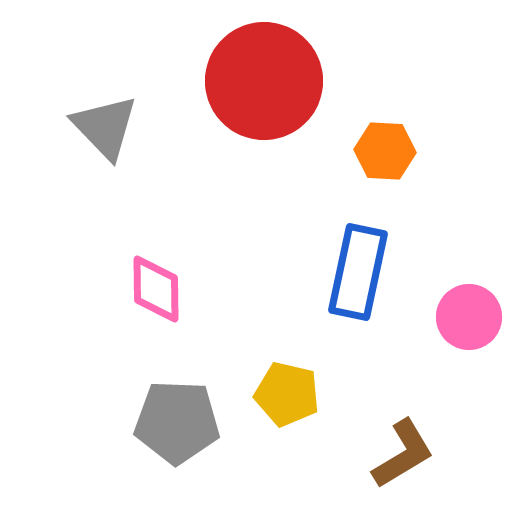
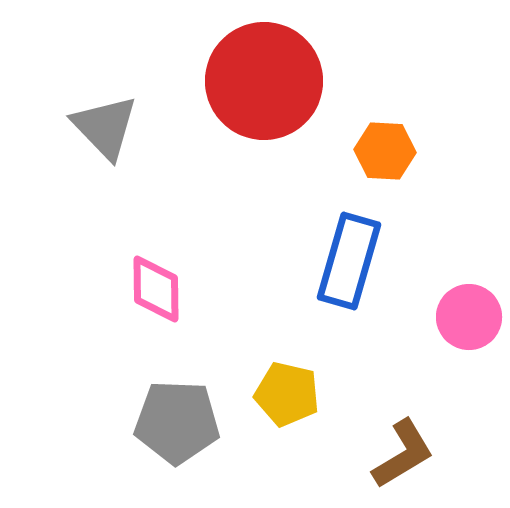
blue rectangle: moved 9 px left, 11 px up; rotated 4 degrees clockwise
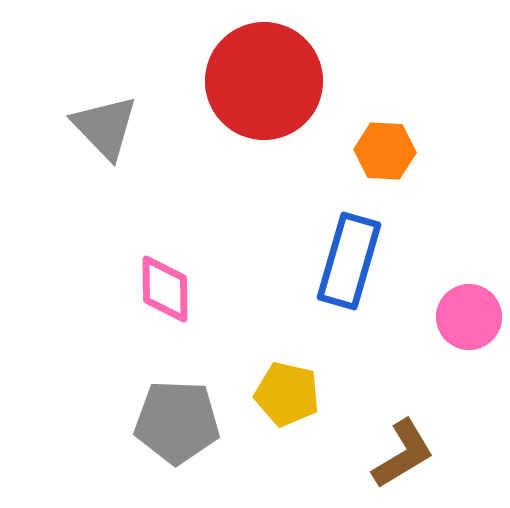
pink diamond: moved 9 px right
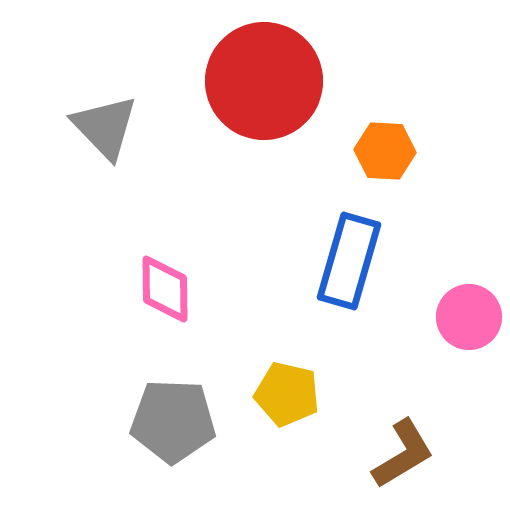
gray pentagon: moved 4 px left, 1 px up
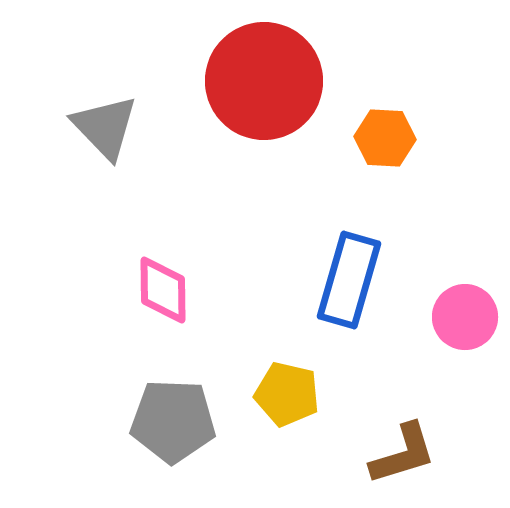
orange hexagon: moved 13 px up
blue rectangle: moved 19 px down
pink diamond: moved 2 px left, 1 px down
pink circle: moved 4 px left
brown L-shape: rotated 14 degrees clockwise
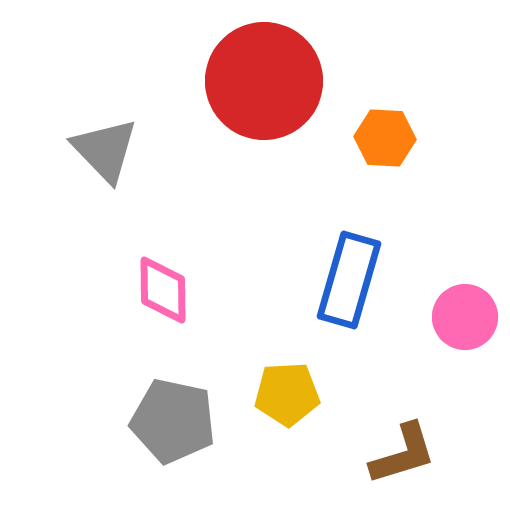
gray triangle: moved 23 px down
yellow pentagon: rotated 16 degrees counterclockwise
gray pentagon: rotated 10 degrees clockwise
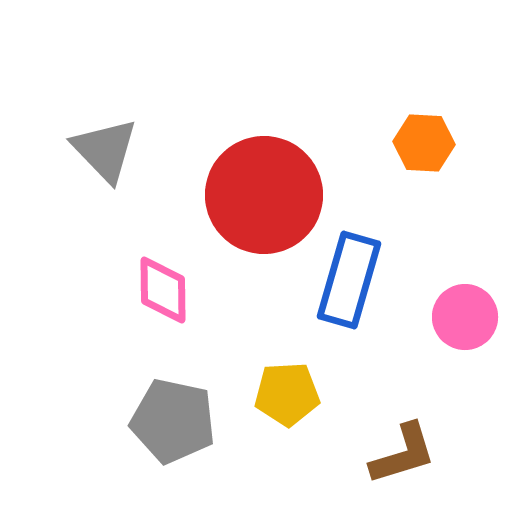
red circle: moved 114 px down
orange hexagon: moved 39 px right, 5 px down
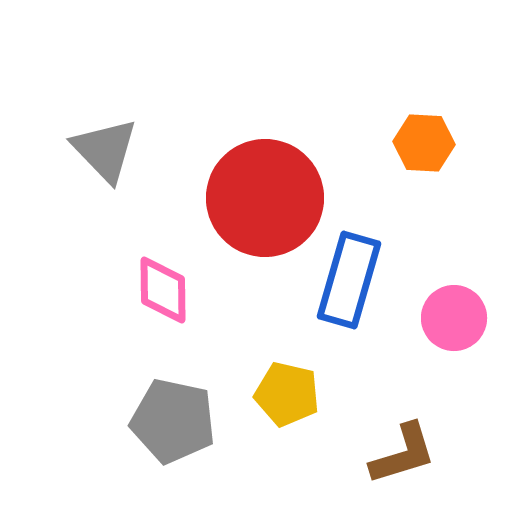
red circle: moved 1 px right, 3 px down
pink circle: moved 11 px left, 1 px down
yellow pentagon: rotated 16 degrees clockwise
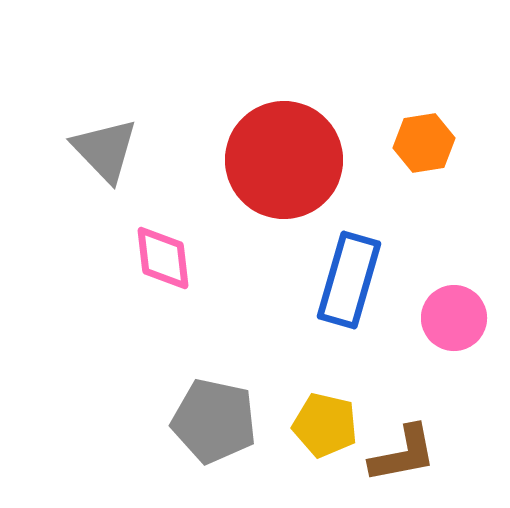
orange hexagon: rotated 12 degrees counterclockwise
red circle: moved 19 px right, 38 px up
pink diamond: moved 32 px up; rotated 6 degrees counterclockwise
yellow pentagon: moved 38 px right, 31 px down
gray pentagon: moved 41 px right
brown L-shape: rotated 6 degrees clockwise
